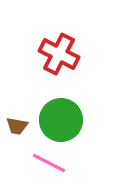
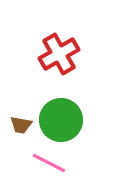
red cross: rotated 33 degrees clockwise
brown trapezoid: moved 4 px right, 1 px up
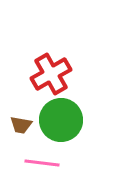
red cross: moved 8 px left, 20 px down
pink line: moved 7 px left; rotated 20 degrees counterclockwise
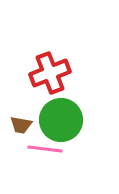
red cross: moved 1 px left, 1 px up; rotated 9 degrees clockwise
pink line: moved 3 px right, 14 px up
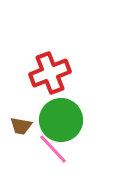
brown trapezoid: moved 1 px down
pink line: moved 8 px right; rotated 40 degrees clockwise
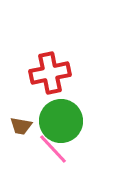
red cross: rotated 9 degrees clockwise
green circle: moved 1 px down
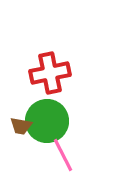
green circle: moved 14 px left
pink line: moved 10 px right, 6 px down; rotated 16 degrees clockwise
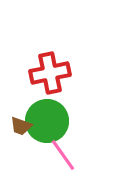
brown trapezoid: rotated 10 degrees clockwise
pink line: rotated 8 degrees counterclockwise
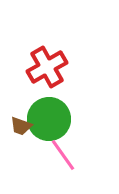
red cross: moved 3 px left, 6 px up; rotated 18 degrees counterclockwise
green circle: moved 2 px right, 2 px up
